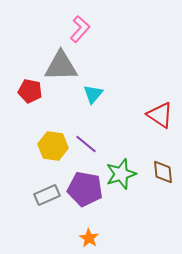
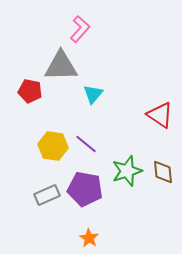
green star: moved 6 px right, 3 px up
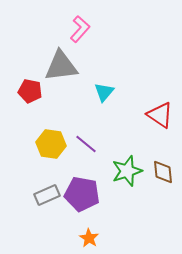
gray triangle: rotated 6 degrees counterclockwise
cyan triangle: moved 11 px right, 2 px up
yellow hexagon: moved 2 px left, 2 px up
purple pentagon: moved 3 px left, 5 px down
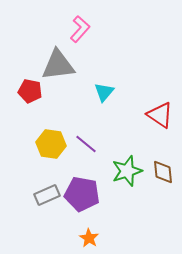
gray triangle: moved 3 px left, 1 px up
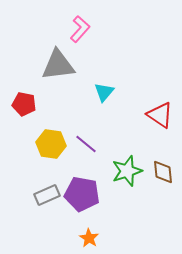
red pentagon: moved 6 px left, 13 px down
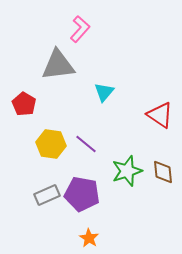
red pentagon: rotated 20 degrees clockwise
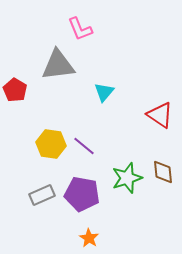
pink L-shape: rotated 116 degrees clockwise
red pentagon: moved 9 px left, 14 px up
purple line: moved 2 px left, 2 px down
green star: moved 7 px down
gray rectangle: moved 5 px left
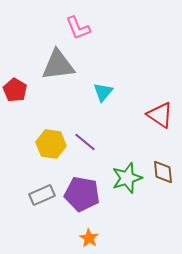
pink L-shape: moved 2 px left, 1 px up
cyan triangle: moved 1 px left
purple line: moved 1 px right, 4 px up
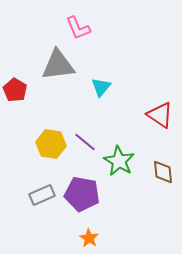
cyan triangle: moved 2 px left, 5 px up
green star: moved 8 px left, 17 px up; rotated 24 degrees counterclockwise
